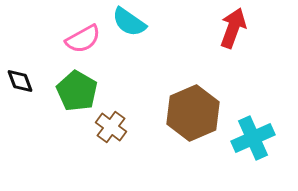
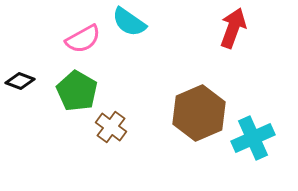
black diamond: rotated 48 degrees counterclockwise
brown hexagon: moved 6 px right
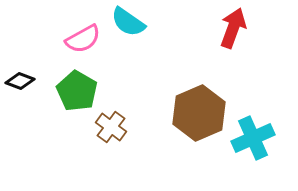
cyan semicircle: moved 1 px left
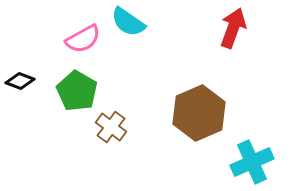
cyan cross: moved 1 px left, 24 px down
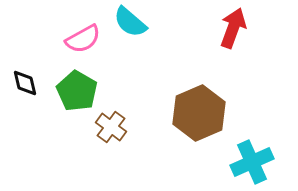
cyan semicircle: moved 2 px right; rotated 6 degrees clockwise
black diamond: moved 5 px right, 2 px down; rotated 56 degrees clockwise
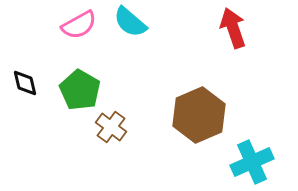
red arrow: rotated 39 degrees counterclockwise
pink semicircle: moved 4 px left, 14 px up
green pentagon: moved 3 px right, 1 px up
brown hexagon: moved 2 px down
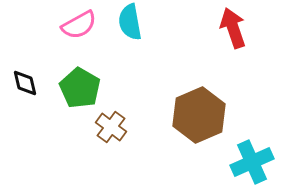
cyan semicircle: rotated 39 degrees clockwise
green pentagon: moved 2 px up
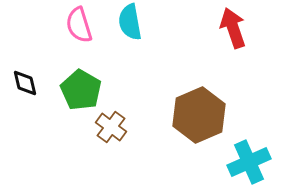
pink semicircle: rotated 102 degrees clockwise
green pentagon: moved 1 px right, 2 px down
cyan cross: moved 3 px left
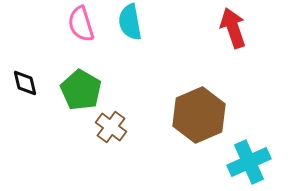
pink semicircle: moved 2 px right, 1 px up
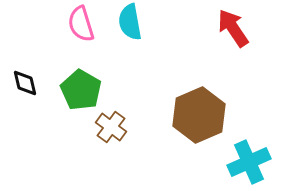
red arrow: rotated 15 degrees counterclockwise
